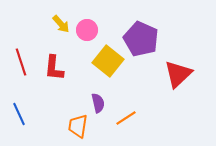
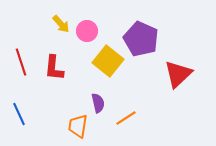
pink circle: moved 1 px down
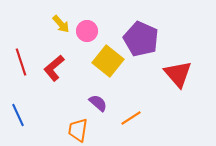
red L-shape: rotated 44 degrees clockwise
red triangle: rotated 28 degrees counterclockwise
purple semicircle: rotated 36 degrees counterclockwise
blue line: moved 1 px left, 1 px down
orange line: moved 5 px right
orange trapezoid: moved 4 px down
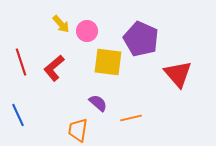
yellow square: moved 1 px down; rotated 32 degrees counterclockwise
orange line: rotated 20 degrees clockwise
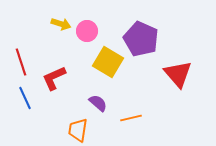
yellow arrow: rotated 30 degrees counterclockwise
yellow square: rotated 24 degrees clockwise
red L-shape: moved 10 px down; rotated 16 degrees clockwise
blue line: moved 7 px right, 17 px up
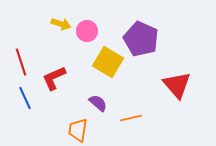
red triangle: moved 1 px left, 11 px down
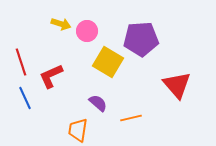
purple pentagon: rotated 28 degrees counterclockwise
red L-shape: moved 3 px left, 2 px up
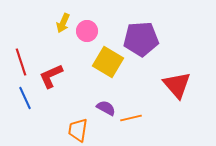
yellow arrow: moved 2 px right, 1 px up; rotated 96 degrees clockwise
purple semicircle: moved 8 px right, 5 px down; rotated 12 degrees counterclockwise
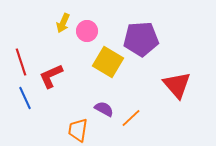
purple semicircle: moved 2 px left, 1 px down
orange line: rotated 30 degrees counterclockwise
